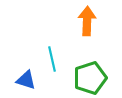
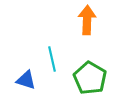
orange arrow: moved 1 px up
green pentagon: rotated 24 degrees counterclockwise
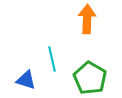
orange arrow: moved 1 px up
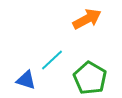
orange arrow: rotated 60 degrees clockwise
cyan line: moved 1 px down; rotated 60 degrees clockwise
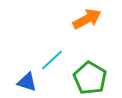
blue triangle: moved 1 px right, 2 px down
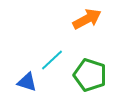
green pentagon: moved 3 px up; rotated 12 degrees counterclockwise
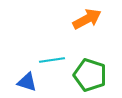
cyan line: rotated 35 degrees clockwise
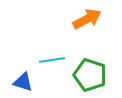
blue triangle: moved 4 px left
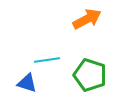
cyan line: moved 5 px left
blue triangle: moved 4 px right, 1 px down
